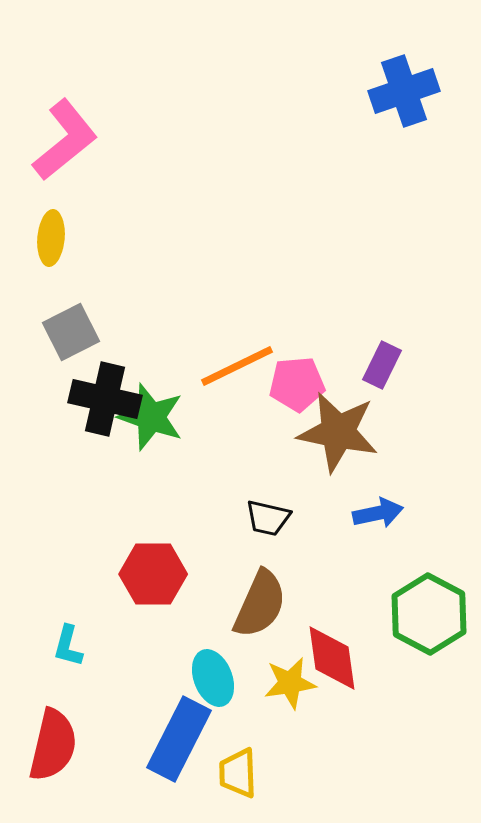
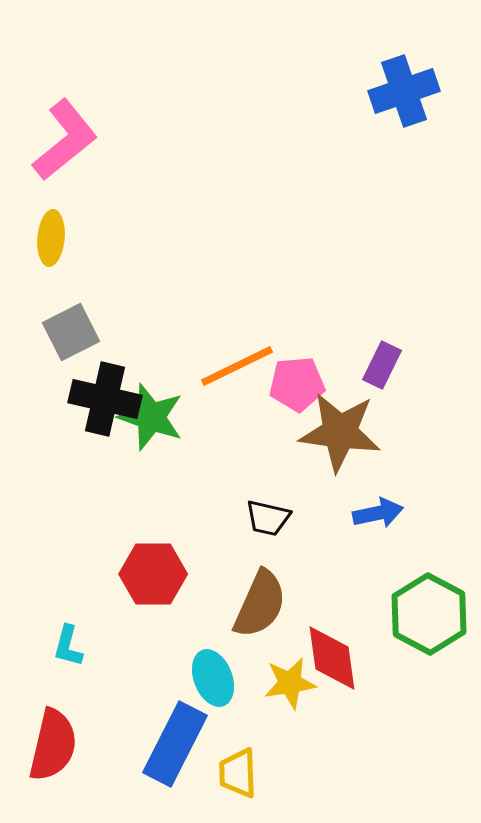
brown star: moved 2 px right; rotated 4 degrees counterclockwise
blue rectangle: moved 4 px left, 5 px down
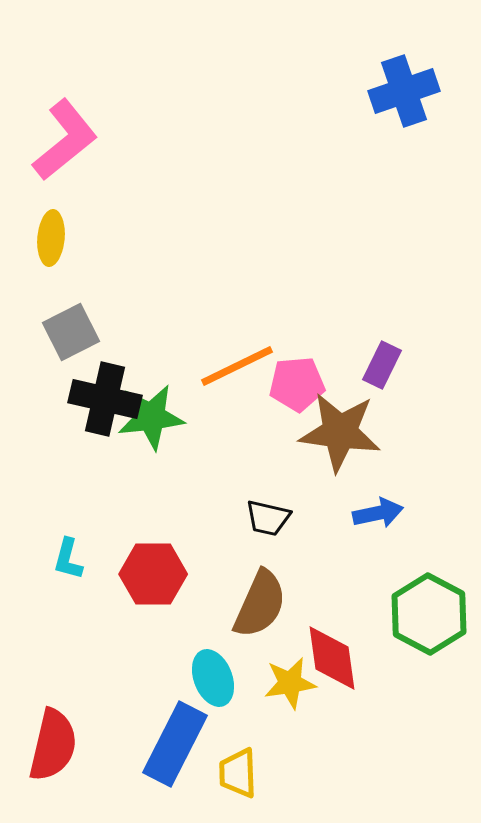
green star: rotated 26 degrees counterclockwise
cyan L-shape: moved 87 px up
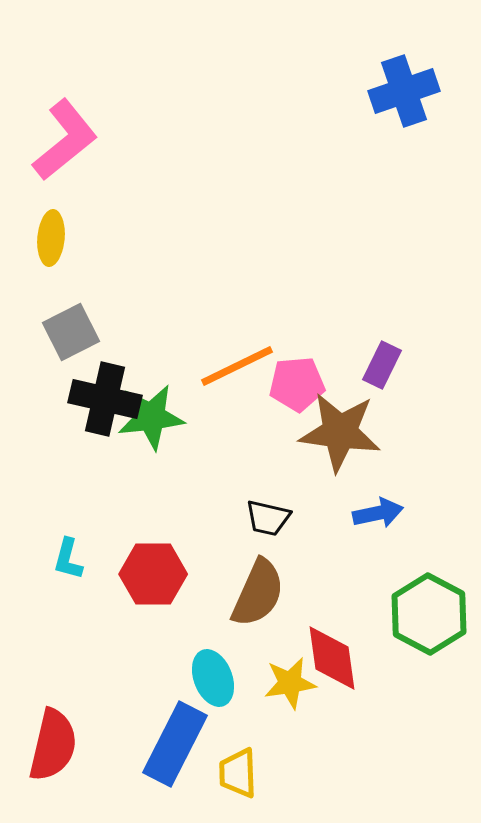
brown semicircle: moved 2 px left, 11 px up
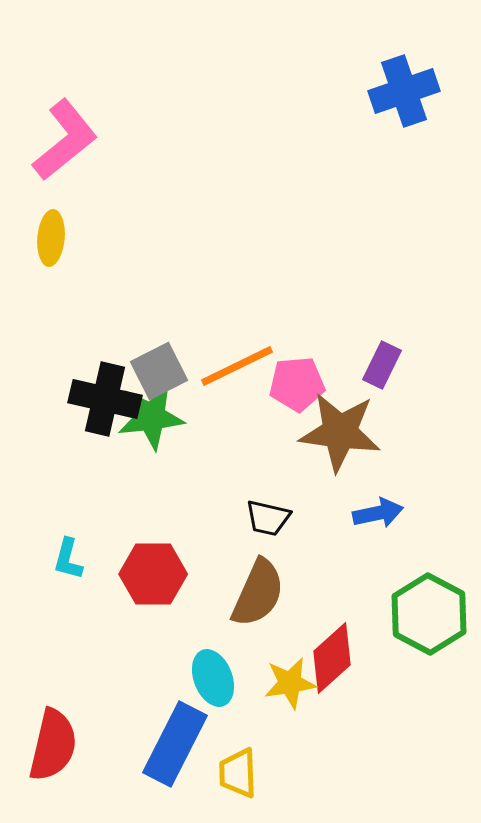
gray square: moved 88 px right, 39 px down
red diamond: rotated 56 degrees clockwise
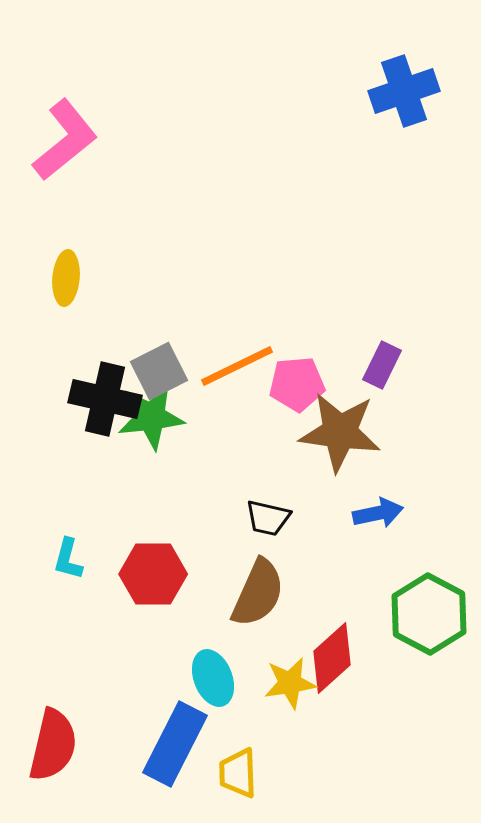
yellow ellipse: moved 15 px right, 40 px down
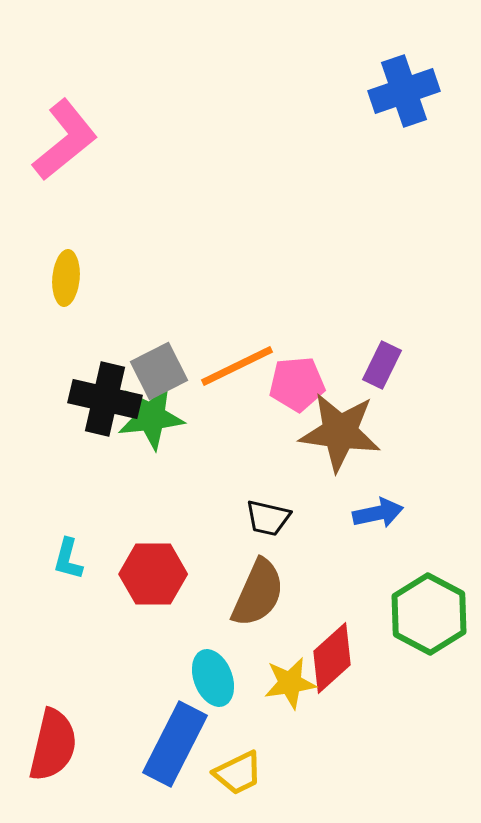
yellow trapezoid: rotated 114 degrees counterclockwise
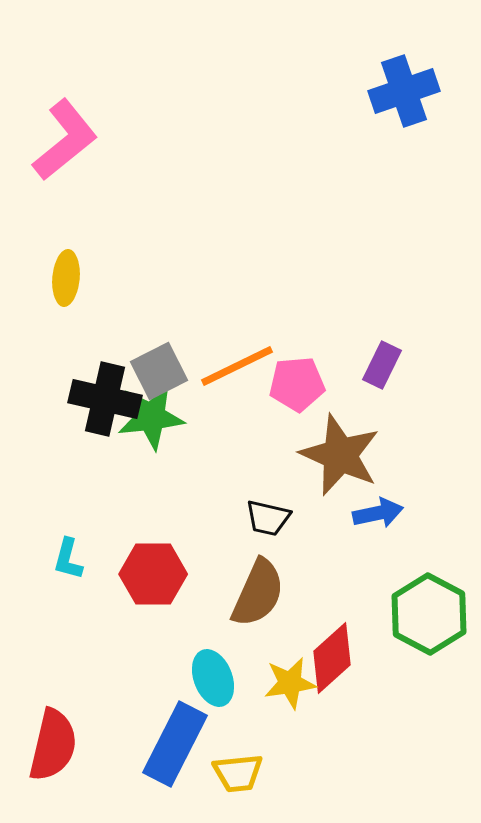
brown star: moved 23 px down; rotated 16 degrees clockwise
yellow trapezoid: rotated 20 degrees clockwise
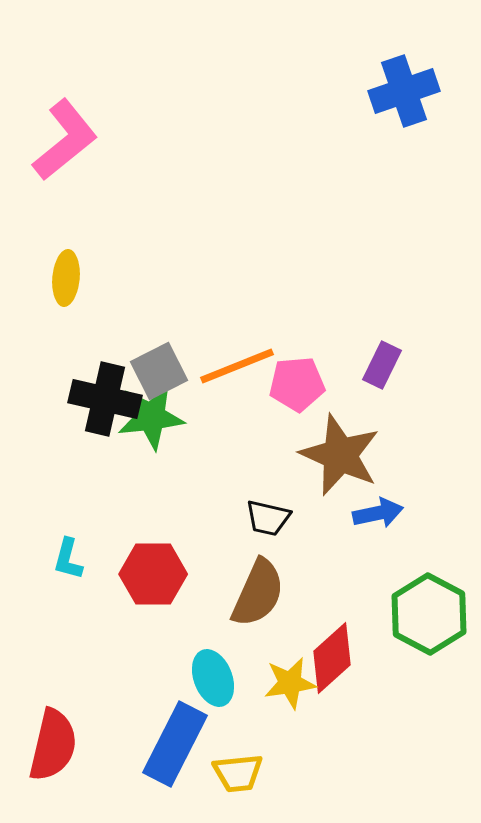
orange line: rotated 4 degrees clockwise
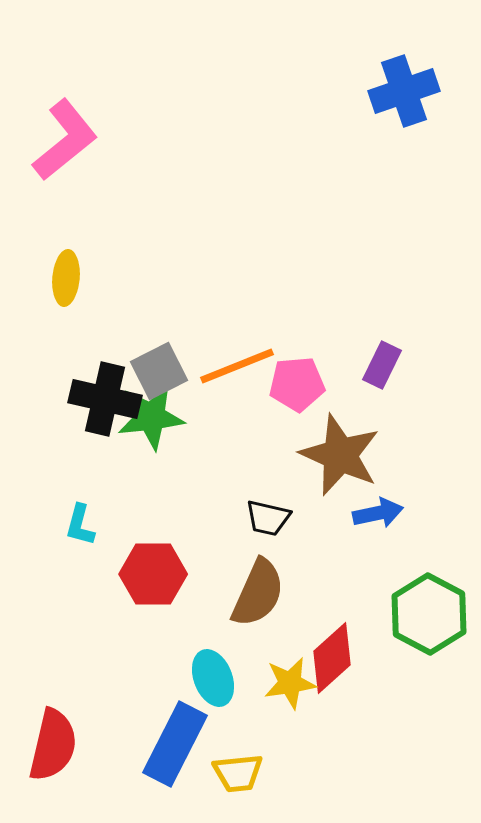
cyan L-shape: moved 12 px right, 34 px up
